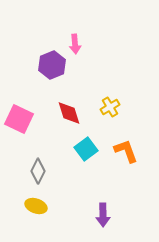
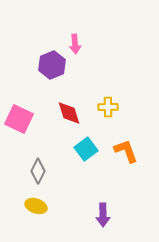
yellow cross: moved 2 px left; rotated 30 degrees clockwise
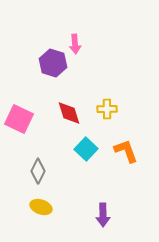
purple hexagon: moved 1 px right, 2 px up; rotated 20 degrees counterclockwise
yellow cross: moved 1 px left, 2 px down
cyan square: rotated 10 degrees counterclockwise
yellow ellipse: moved 5 px right, 1 px down
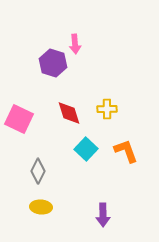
yellow ellipse: rotated 15 degrees counterclockwise
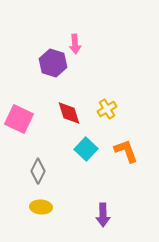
yellow cross: rotated 30 degrees counterclockwise
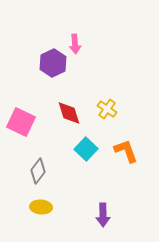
purple hexagon: rotated 16 degrees clockwise
yellow cross: rotated 24 degrees counterclockwise
pink square: moved 2 px right, 3 px down
gray diamond: rotated 10 degrees clockwise
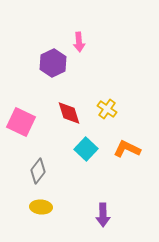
pink arrow: moved 4 px right, 2 px up
orange L-shape: moved 1 px right, 2 px up; rotated 44 degrees counterclockwise
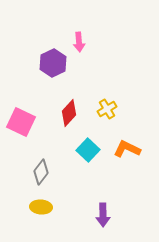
yellow cross: rotated 24 degrees clockwise
red diamond: rotated 60 degrees clockwise
cyan square: moved 2 px right, 1 px down
gray diamond: moved 3 px right, 1 px down
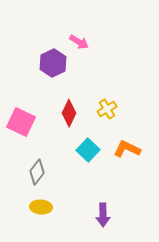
pink arrow: rotated 54 degrees counterclockwise
red diamond: rotated 16 degrees counterclockwise
gray diamond: moved 4 px left
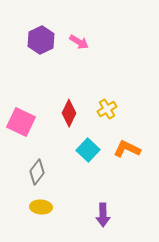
purple hexagon: moved 12 px left, 23 px up
